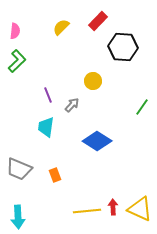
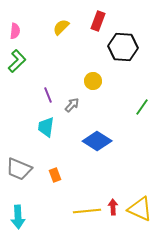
red rectangle: rotated 24 degrees counterclockwise
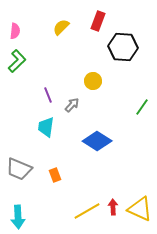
yellow line: rotated 24 degrees counterclockwise
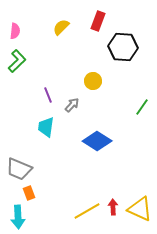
orange rectangle: moved 26 px left, 18 px down
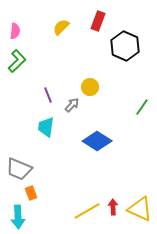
black hexagon: moved 2 px right, 1 px up; rotated 20 degrees clockwise
yellow circle: moved 3 px left, 6 px down
orange rectangle: moved 2 px right
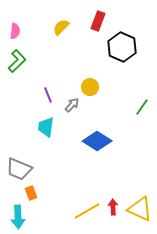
black hexagon: moved 3 px left, 1 px down
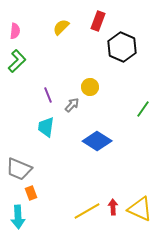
green line: moved 1 px right, 2 px down
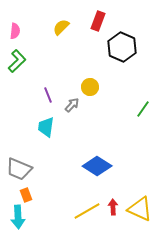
blue diamond: moved 25 px down
orange rectangle: moved 5 px left, 2 px down
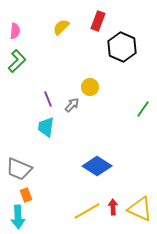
purple line: moved 4 px down
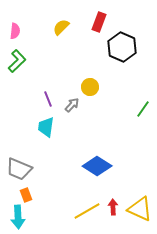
red rectangle: moved 1 px right, 1 px down
